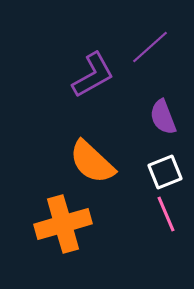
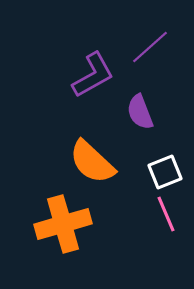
purple semicircle: moved 23 px left, 5 px up
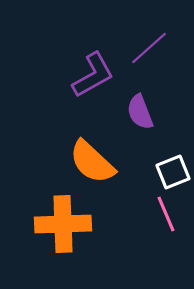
purple line: moved 1 px left, 1 px down
white square: moved 8 px right
orange cross: rotated 14 degrees clockwise
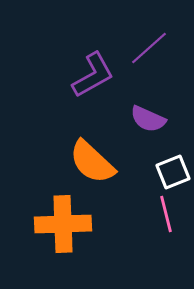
purple semicircle: moved 8 px right, 7 px down; rotated 45 degrees counterclockwise
pink line: rotated 9 degrees clockwise
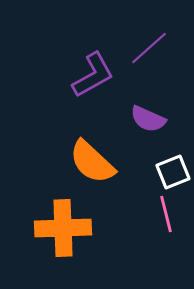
orange cross: moved 4 px down
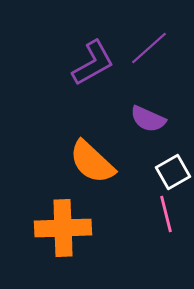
purple L-shape: moved 12 px up
white square: rotated 8 degrees counterclockwise
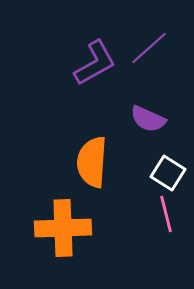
purple L-shape: moved 2 px right
orange semicircle: rotated 51 degrees clockwise
white square: moved 5 px left, 1 px down; rotated 28 degrees counterclockwise
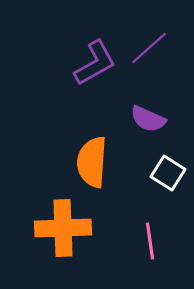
pink line: moved 16 px left, 27 px down; rotated 6 degrees clockwise
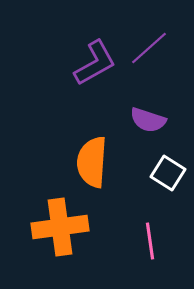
purple semicircle: moved 1 px down; rotated 6 degrees counterclockwise
orange cross: moved 3 px left, 1 px up; rotated 6 degrees counterclockwise
